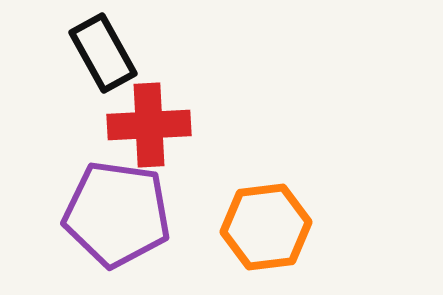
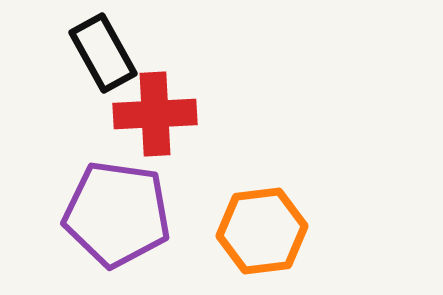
red cross: moved 6 px right, 11 px up
orange hexagon: moved 4 px left, 4 px down
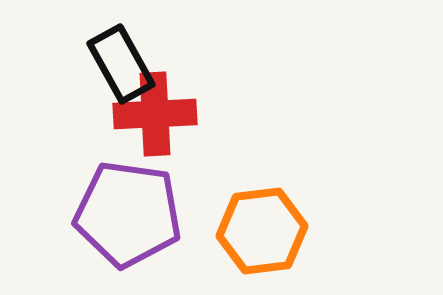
black rectangle: moved 18 px right, 11 px down
purple pentagon: moved 11 px right
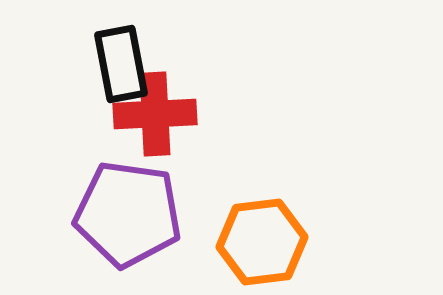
black rectangle: rotated 18 degrees clockwise
orange hexagon: moved 11 px down
